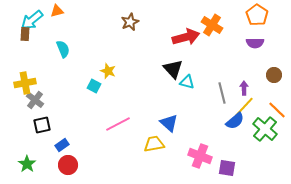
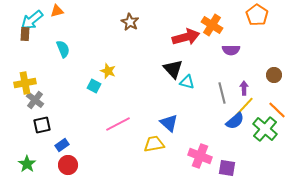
brown star: rotated 18 degrees counterclockwise
purple semicircle: moved 24 px left, 7 px down
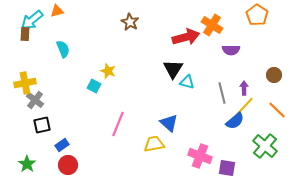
black triangle: rotated 15 degrees clockwise
pink line: rotated 40 degrees counterclockwise
green cross: moved 17 px down
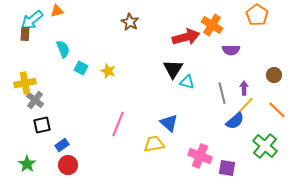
cyan square: moved 13 px left, 18 px up
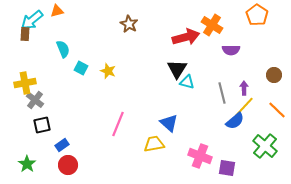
brown star: moved 1 px left, 2 px down
black triangle: moved 4 px right
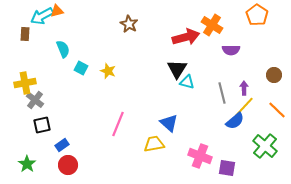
cyan arrow: moved 10 px right, 4 px up; rotated 10 degrees clockwise
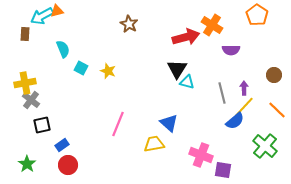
gray cross: moved 4 px left
pink cross: moved 1 px right, 1 px up
purple square: moved 4 px left, 2 px down
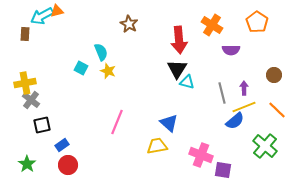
orange pentagon: moved 7 px down
red arrow: moved 7 px left, 3 px down; rotated 100 degrees clockwise
cyan semicircle: moved 38 px right, 3 px down
yellow line: rotated 25 degrees clockwise
pink line: moved 1 px left, 2 px up
yellow trapezoid: moved 3 px right, 2 px down
